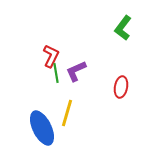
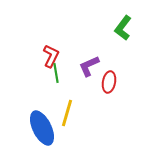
purple L-shape: moved 13 px right, 5 px up
red ellipse: moved 12 px left, 5 px up
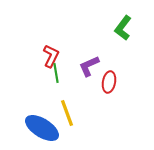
yellow line: rotated 36 degrees counterclockwise
blue ellipse: rotated 32 degrees counterclockwise
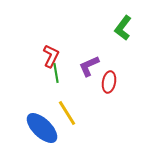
yellow line: rotated 12 degrees counterclockwise
blue ellipse: rotated 12 degrees clockwise
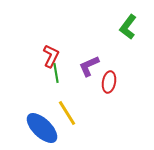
green L-shape: moved 5 px right, 1 px up
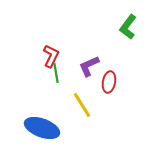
yellow line: moved 15 px right, 8 px up
blue ellipse: rotated 24 degrees counterclockwise
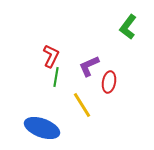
green line: moved 4 px down; rotated 18 degrees clockwise
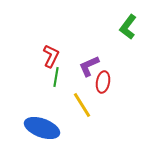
red ellipse: moved 6 px left
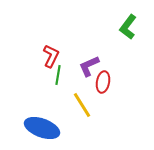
green line: moved 2 px right, 2 px up
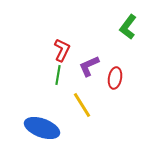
red L-shape: moved 11 px right, 6 px up
red ellipse: moved 12 px right, 4 px up
